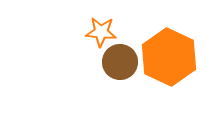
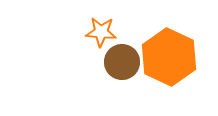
brown circle: moved 2 px right
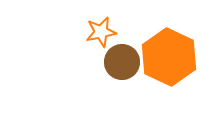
orange star: rotated 16 degrees counterclockwise
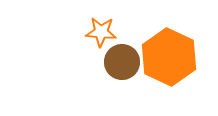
orange star: rotated 16 degrees clockwise
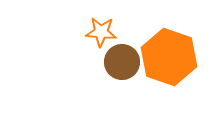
orange hexagon: rotated 6 degrees counterclockwise
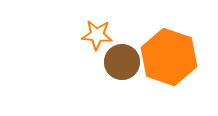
orange star: moved 4 px left, 3 px down
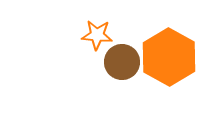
orange hexagon: rotated 10 degrees clockwise
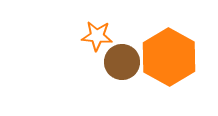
orange star: moved 1 px down
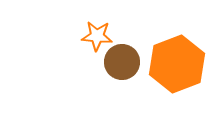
orange hexagon: moved 8 px right, 7 px down; rotated 10 degrees clockwise
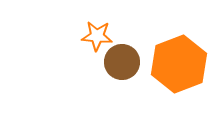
orange hexagon: moved 2 px right
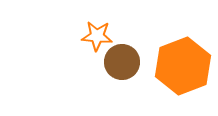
orange hexagon: moved 4 px right, 2 px down
